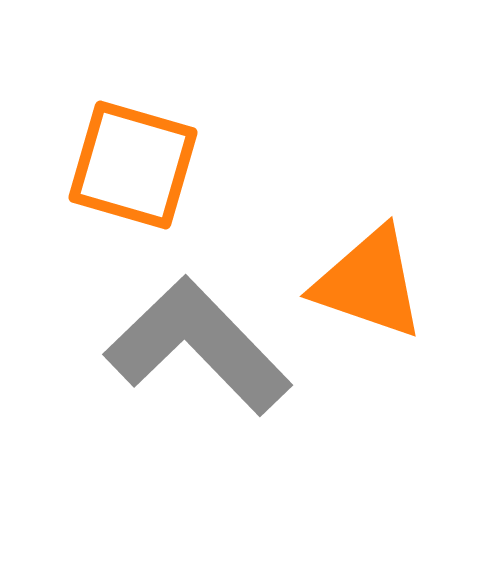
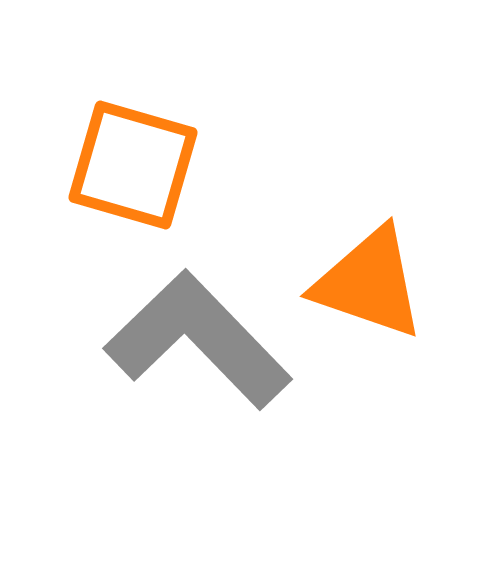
gray L-shape: moved 6 px up
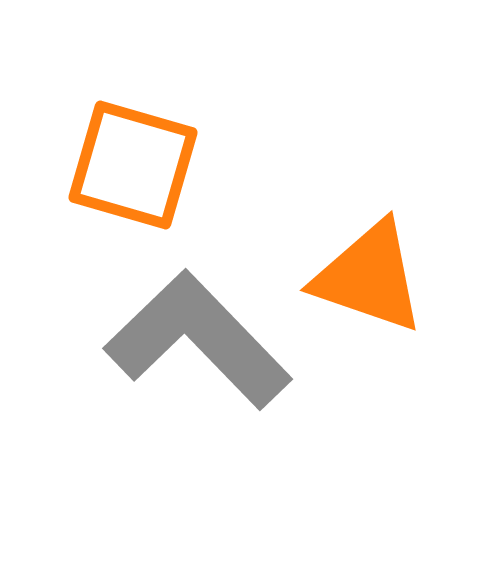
orange triangle: moved 6 px up
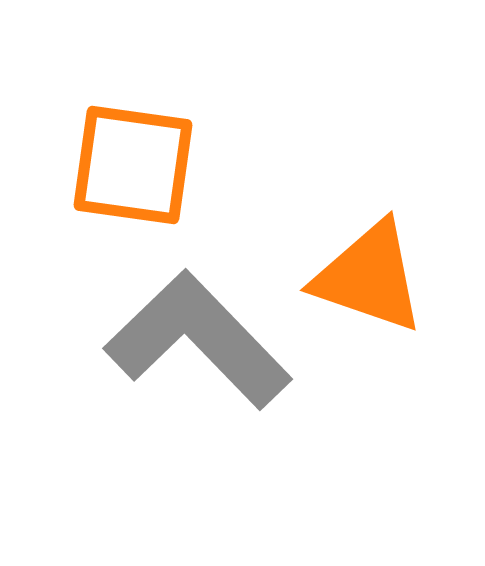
orange square: rotated 8 degrees counterclockwise
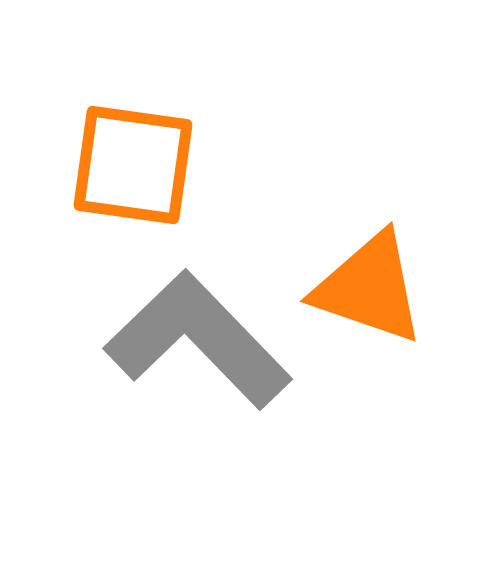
orange triangle: moved 11 px down
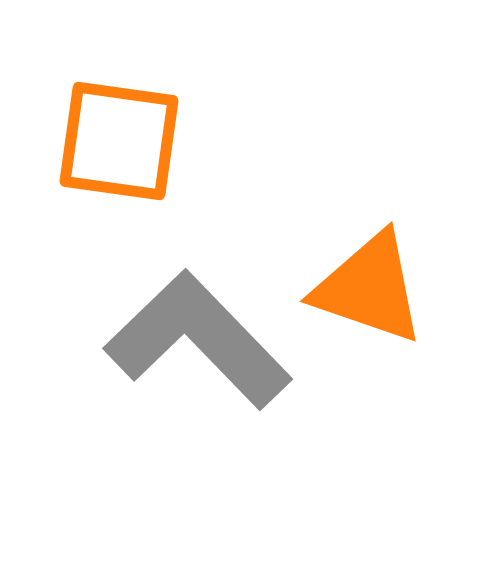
orange square: moved 14 px left, 24 px up
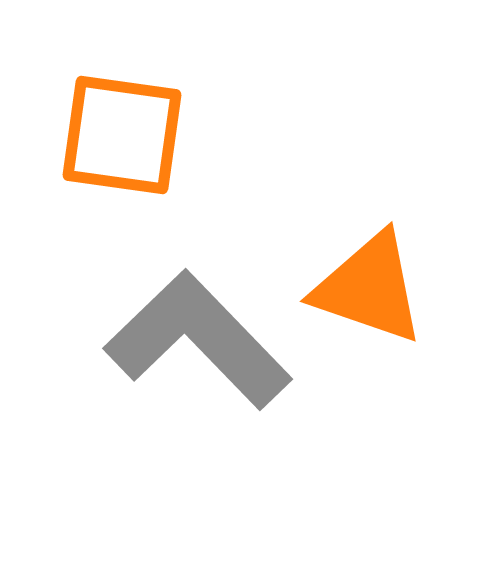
orange square: moved 3 px right, 6 px up
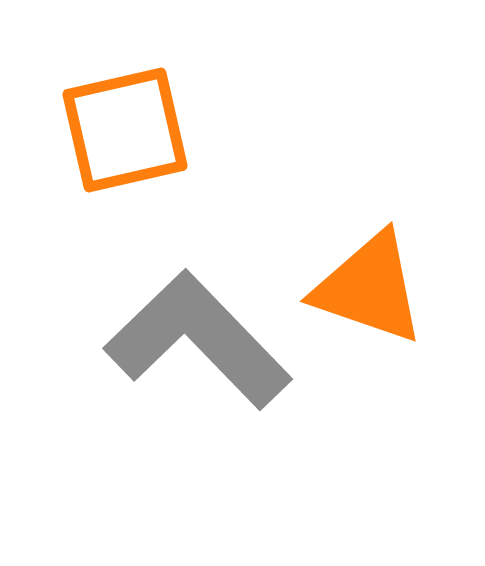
orange square: moved 3 px right, 5 px up; rotated 21 degrees counterclockwise
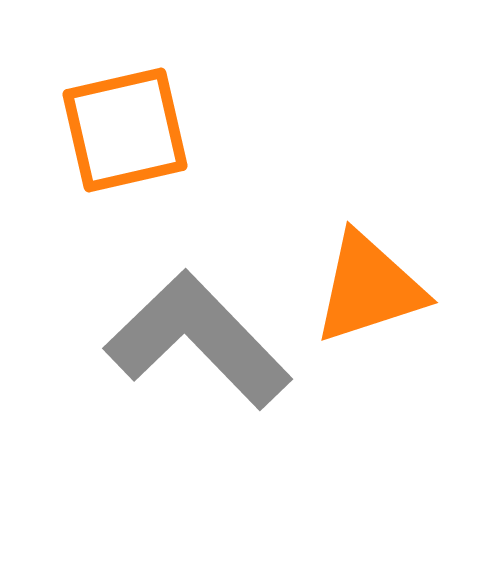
orange triangle: rotated 37 degrees counterclockwise
